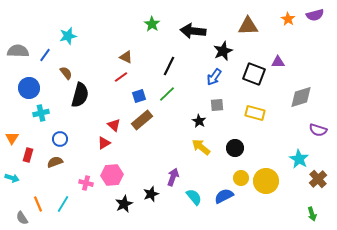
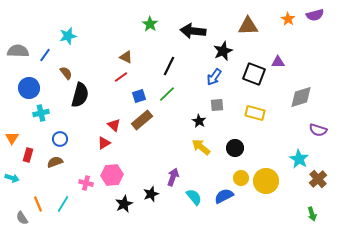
green star at (152, 24): moved 2 px left
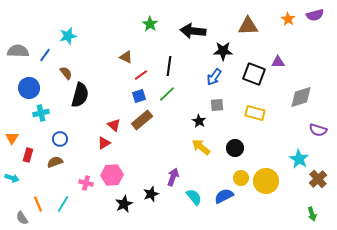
black star at (223, 51): rotated 24 degrees clockwise
black line at (169, 66): rotated 18 degrees counterclockwise
red line at (121, 77): moved 20 px right, 2 px up
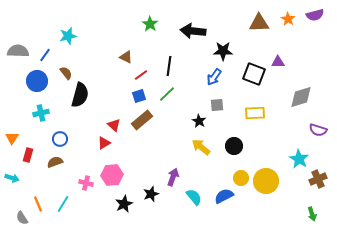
brown triangle at (248, 26): moved 11 px right, 3 px up
blue circle at (29, 88): moved 8 px right, 7 px up
yellow rectangle at (255, 113): rotated 18 degrees counterclockwise
black circle at (235, 148): moved 1 px left, 2 px up
brown cross at (318, 179): rotated 18 degrees clockwise
